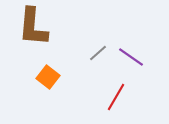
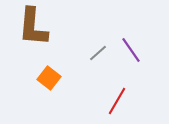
purple line: moved 7 px up; rotated 20 degrees clockwise
orange square: moved 1 px right, 1 px down
red line: moved 1 px right, 4 px down
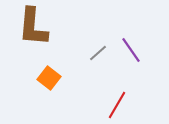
red line: moved 4 px down
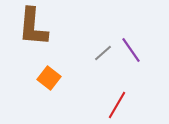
gray line: moved 5 px right
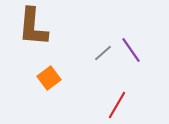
orange square: rotated 15 degrees clockwise
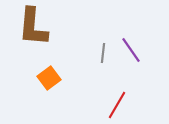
gray line: rotated 42 degrees counterclockwise
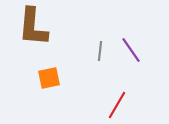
gray line: moved 3 px left, 2 px up
orange square: rotated 25 degrees clockwise
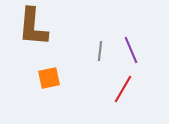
purple line: rotated 12 degrees clockwise
red line: moved 6 px right, 16 px up
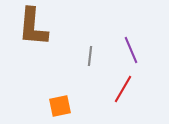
gray line: moved 10 px left, 5 px down
orange square: moved 11 px right, 28 px down
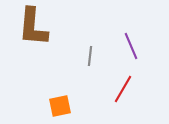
purple line: moved 4 px up
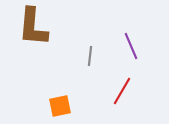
red line: moved 1 px left, 2 px down
